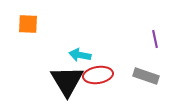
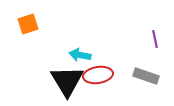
orange square: rotated 20 degrees counterclockwise
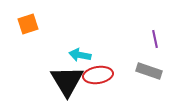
gray rectangle: moved 3 px right, 5 px up
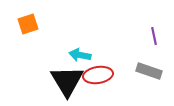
purple line: moved 1 px left, 3 px up
